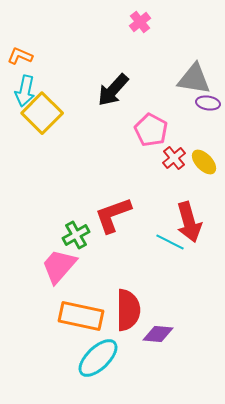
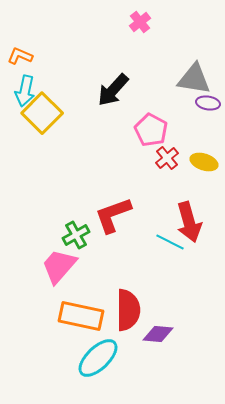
red cross: moved 7 px left
yellow ellipse: rotated 28 degrees counterclockwise
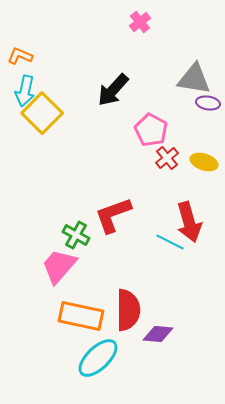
green cross: rotated 32 degrees counterclockwise
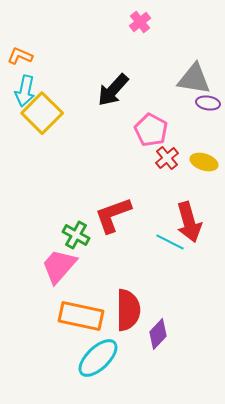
purple diamond: rotated 52 degrees counterclockwise
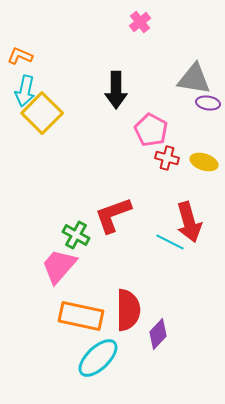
black arrow: moved 3 px right; rotated 42 degrees counterclockwise
red cross: rotated 35 degrees counterclockwise
